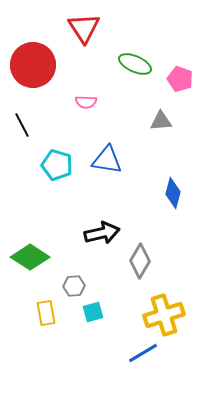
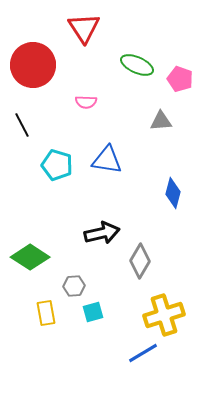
green ellipse: moved 2 px right, 1 px down
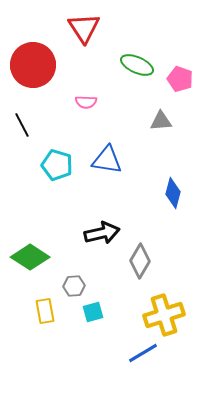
yellow rectangle: moved 1 px left, 2 px up
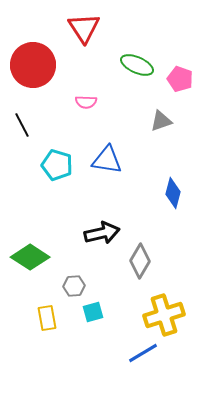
gray triangle: rotated 15 degrees counterclockwise
yellow rectangle: moved 2 px right, 7 px down
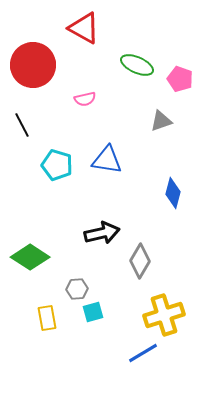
red triangle: rotated 28 degrees counterclockwise
pink semicircle: moved 1 px left, 3 px up; rotated 15 degrees counterclockwise
gray hexagon: moved 3 px right, 3 px down
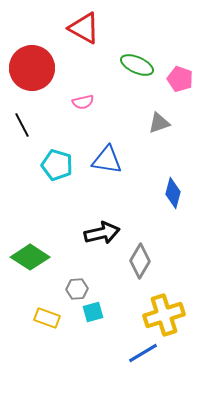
red circle: moved 1 px left, 3 px down
pink semicircle: moved 2 px left, 3 px down
gray triangle: moved 2 px left, 2 px down
yellow rectangle: rotated 60 degrees counterclockwise
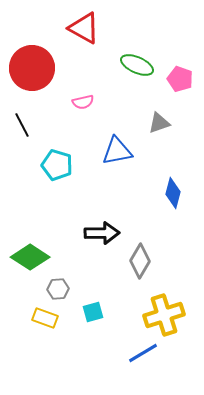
blue triangle: moved 10 px right, 9 px up; rotated 20 degrees counterclockwise
black arrow: rotated 12 degrees clockwise
gray hexagon: moved 19 px left
yellow rectangle: moved 2 px left
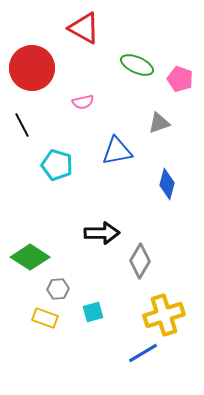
blue diamond: moved 6 px left, 9 px up
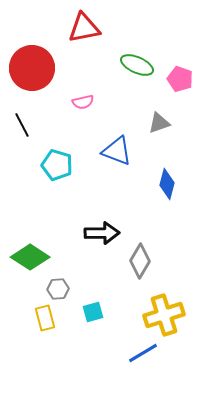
red triangle: rotated 40 degrees counterclockwise
blue triangle: rotated 32 degrees clockwise
yellow rectangle: rotated 55 degrees clockwise
